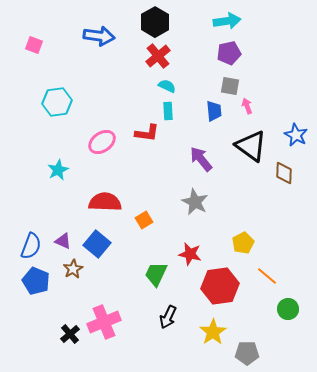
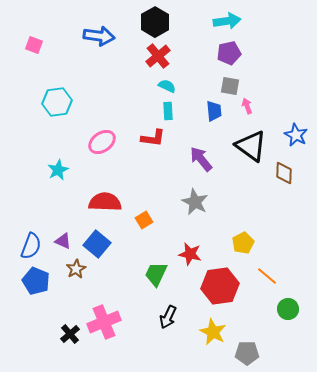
red L-shape: moved 6 px right, 5 px down
brown star: moved 3 px right
yellow star: rotated 12 degrees counterclockwise
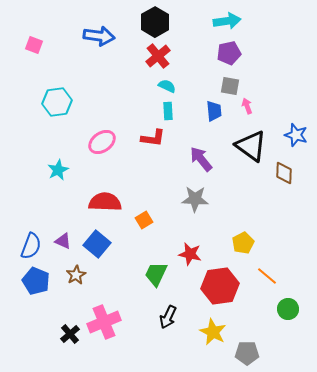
blue star: rotated 10 degrees counterclockwise
gray star: moved 3 px up; rotated 24 degrees counterclockwise
brown star: moved 6 px down
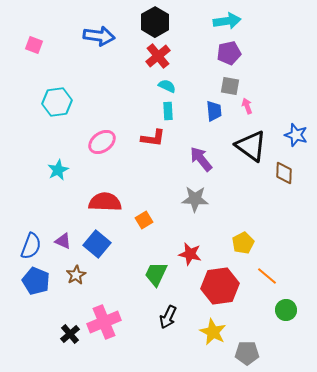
green circle: moved 2 px left, 1 px down
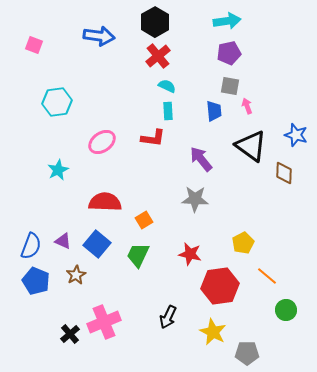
green trapezoid: moved 18 px left, 19 px up
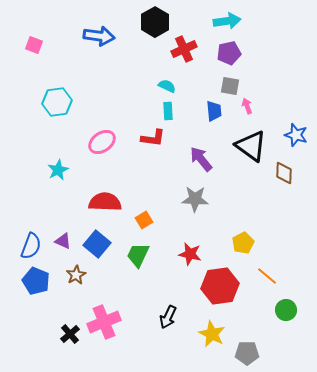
red cross: moved 26 px right, 7 px up; rotated 15 degrees clockwise
yellow star: moved 1 px left, 2 px down
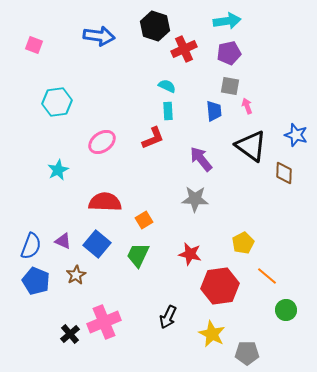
black hexagon: moved 4 px down; rotated 12 degrees counterclockwise
red L-shape: rotated 30 degrees counterclockwise
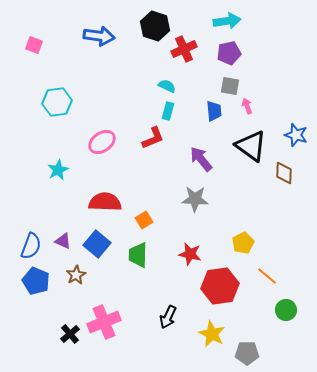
cyan rectangle: rotated 18 degrees clockwise
green trapezoid: rotated 24 degrees counterclockwise
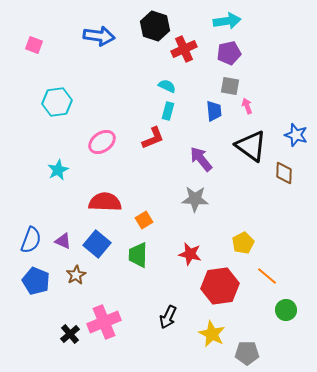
blue semicircle: moved 6 px up
